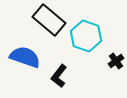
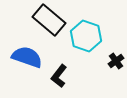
blue semicircle: moved 2 px right
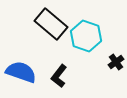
black rectangle: moved 2 px right, 4 px down
blue semicircle: moved 6 px left, 15 px down
black cross: moved 1 px down
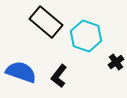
black rectangle: moved 5 px left, 2 px up
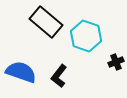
black cross: rotated 14 degrees clockwise
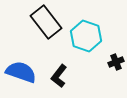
black rectangle: rotated 12 degrees clockwise
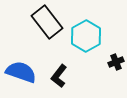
black rectangle: moved 1 px right
cyan hexagon: rotated 12 degrees clockwise
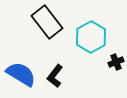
cyan hexagon: moved 5 px right, 1 px down
blue semicircle: moved 2 px down; rotated 12 degrees clockwise
black L-shape: moved 4 px left
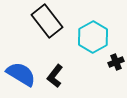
black rectangle: moved 1 px up
cyan hexagon: moved 2 px right
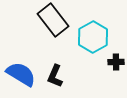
black rectangle: moved 6 px right, 1 px up
black cross: rotated 21 degrees clockwise
black L-shape: rotated 15 degrees counterclockwise
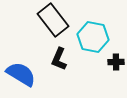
cyan hexagon: rotated 20 degrees counterclockwise
black L-shape: moved 4 px right, 17 px up
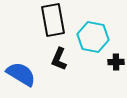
black rectangle: rotated 28 degrees clockwise
